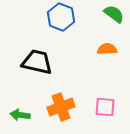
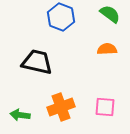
green semicircle: moved 4 px left
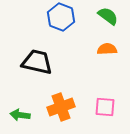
green semicircle: moved 2 px left, 2 px down
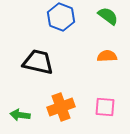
orange semicircle: moved 7 px down
black trapezoid: moved 1 px right
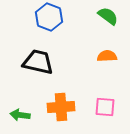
blue hexagon: moved 12 px left
orange cross: rotated 16 degrees clockwise
